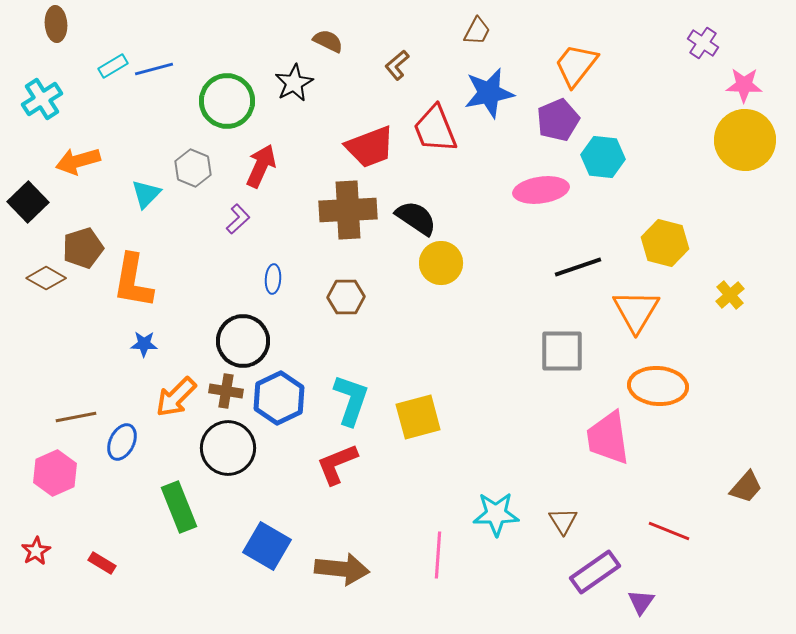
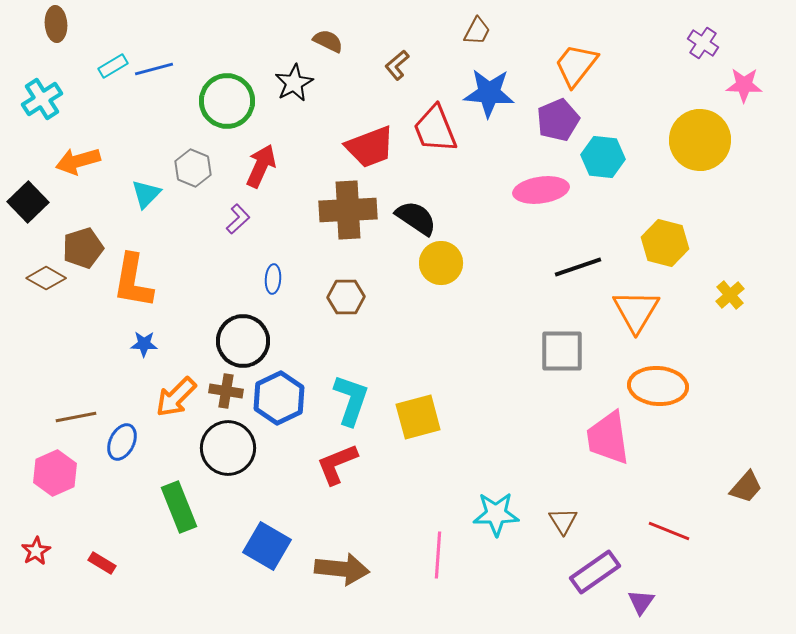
blue star at (489, 93): rotated 15 degrees clockwise
yellow circle at (745, 140): moved 45 px left
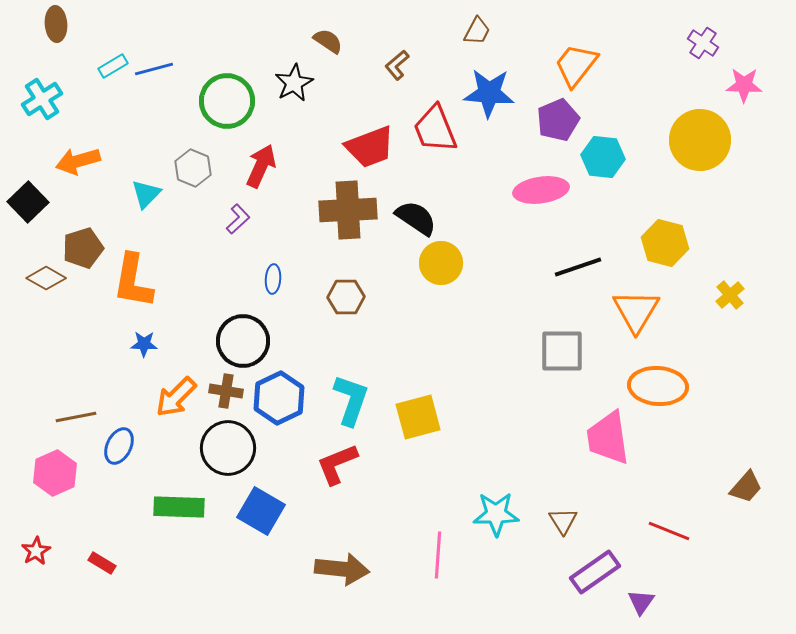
brown semicircle at (328, 41): rotated 8 degrees clockwise
blue ellipse at (122, 442): moved 3 px left, 4 px down
green rectangle at (179, 507): rotated 66 degrees counterclockwise
blue square at (267, 546): moved 6 px left, 35 px up
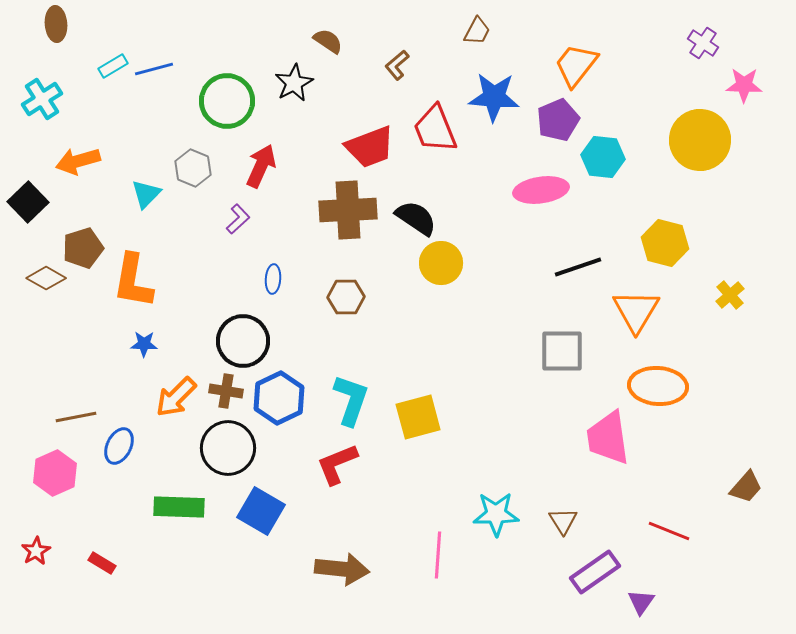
blue star at (489, 93): moved 5 px right, 4 px down
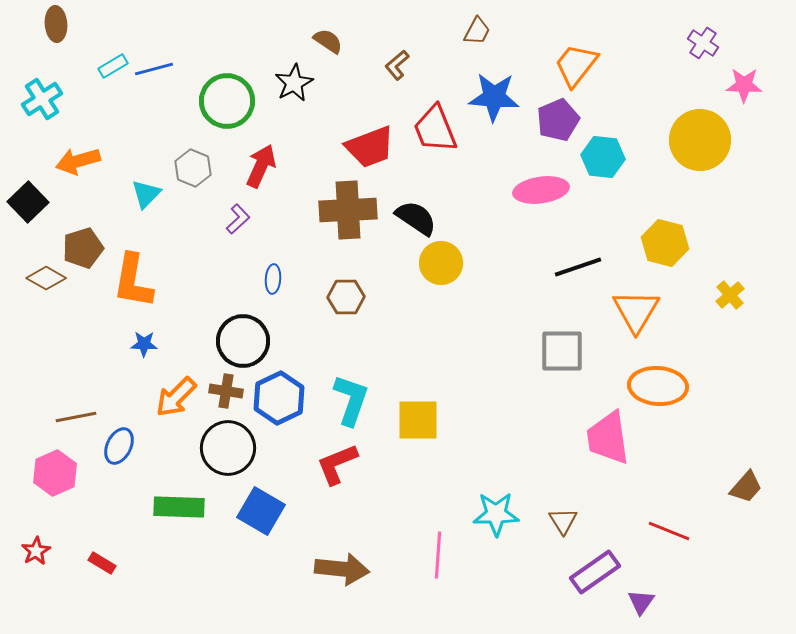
yellow square at (418, 417): moved 3 px down; rotated 15 degrees clockwise
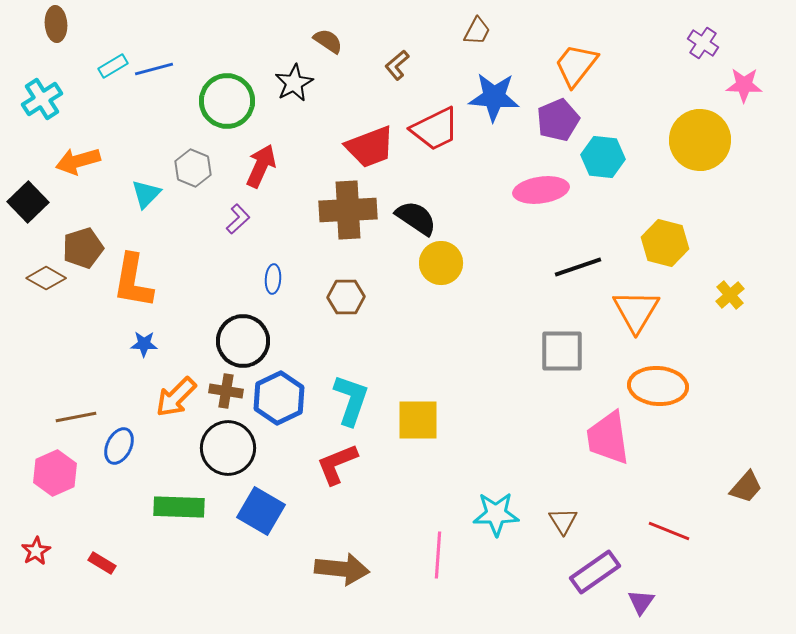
red trapezoid at (435, 129): rotated 94 degrees counterclockwise
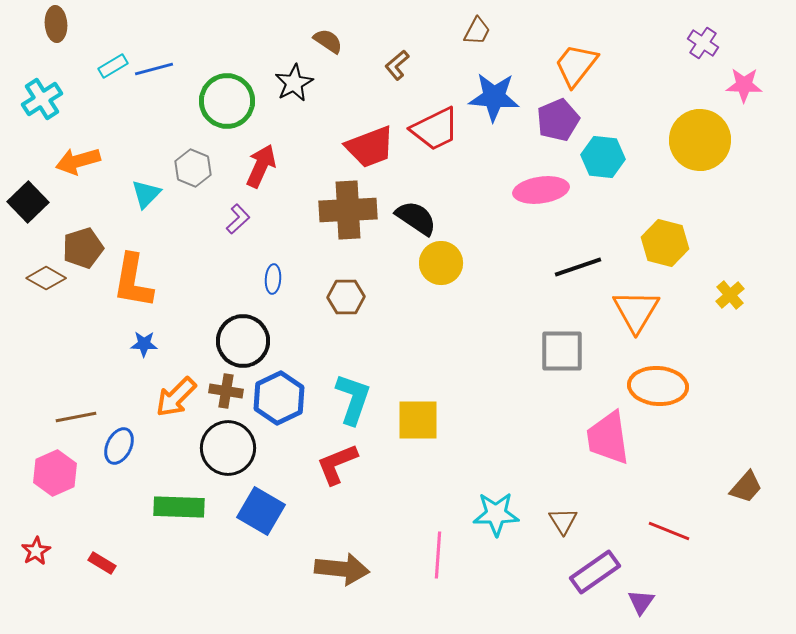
cyan L-shape at (351, 400): moved 2 px right, 1 px up
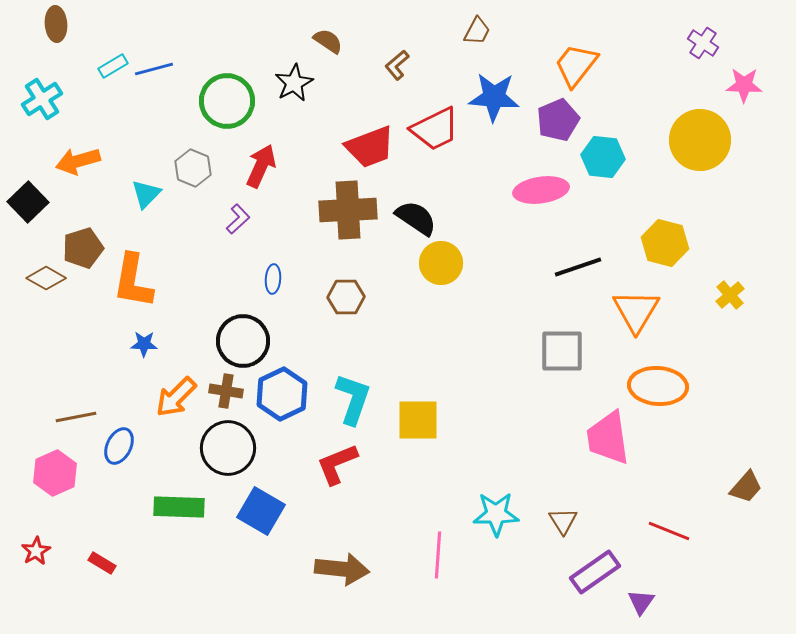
blue hexagon at (279, 398): moved 3 px right, 4 px up
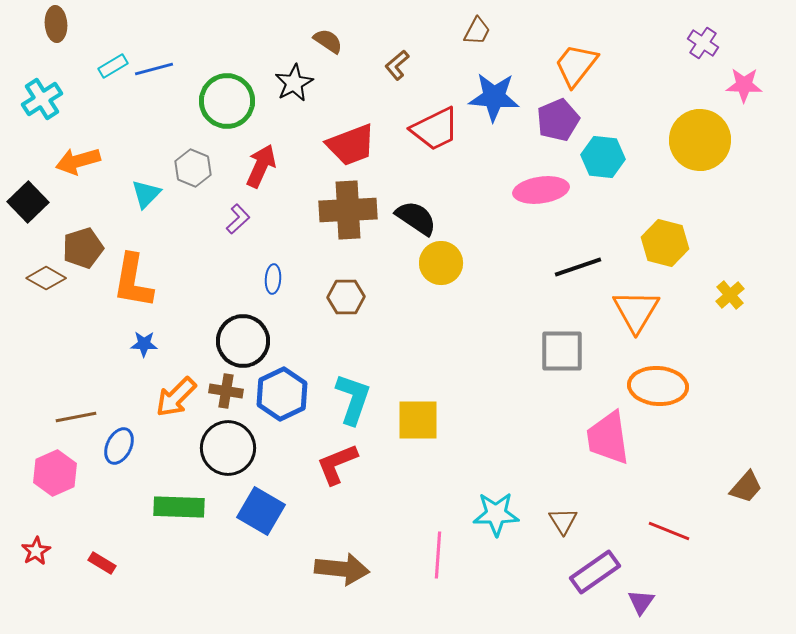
red trapezoid at (370, 147): moved 19 px left, 2 px up
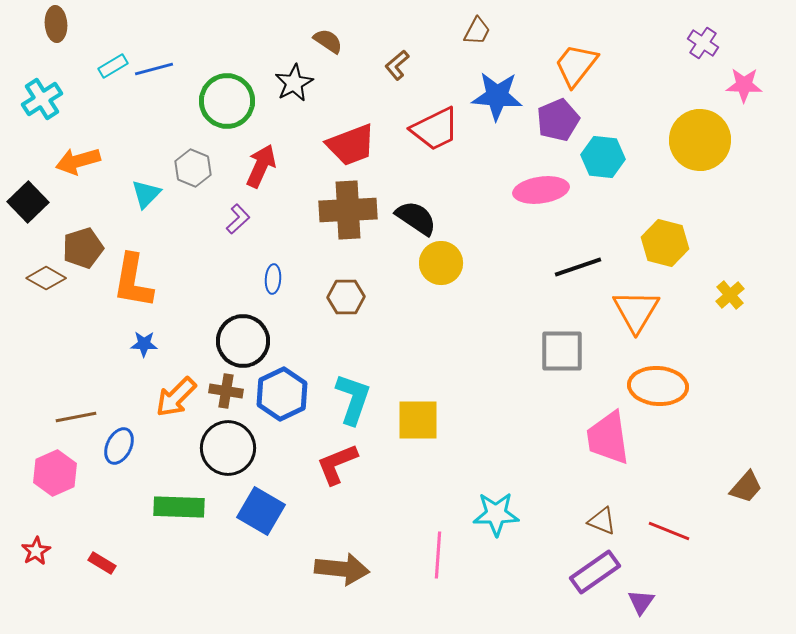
blue star at (494, 97): moved 3 px right, 1 px up
brown triangle at (563, 521): moved 39 px right; rotated 36 degrees counterclockwise
